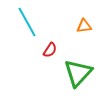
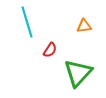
cyan line: rotated 12 degrees clockwise
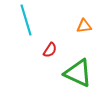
cyan line: moved 1 px left, 2 px up
green triangle: rotated 48 degrees counterclockwise
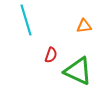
red semicircle: moved 1 px right, 5 px down; rotated 14 degrees counterclockwise
green triangle: moved 2 px up
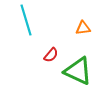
orange triangle: moved 1 px left, 2 px down
red semicircle: rotated 21 degrees clockwise
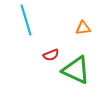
red semicircle: rotated 28 degrees clockwise
green triangle: moved 2 px left, 1 px up
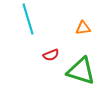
cyan line: moved 2 px right, 1 px up
green triangle: moved 5 px right, 1 px down; rotated 8 degrees counterclockwise
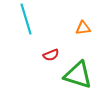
cyan line: moved 2 px left
green triangle: moved 3 px left, 4 px down
